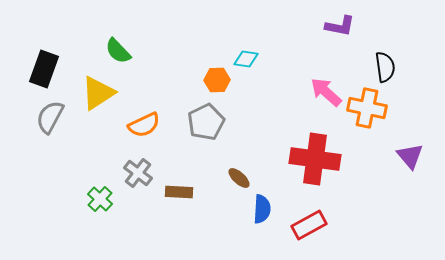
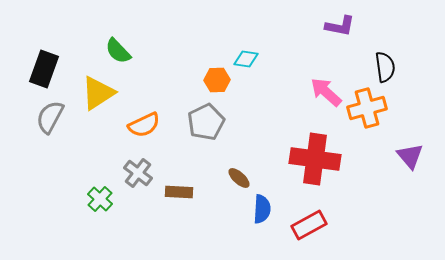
orange cross: rotated 27 degrees counterclockwise
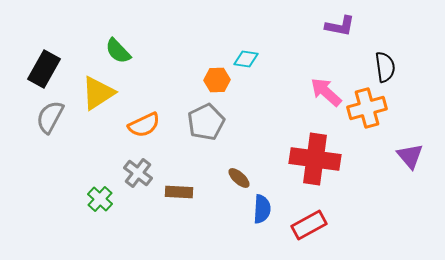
black rectangle: rotated 9 degrees clockwise
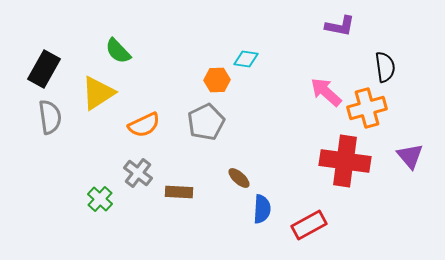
gray semicircle: rotated 144 degrees clockwise
red cross: moved 30 px right, 2 px down
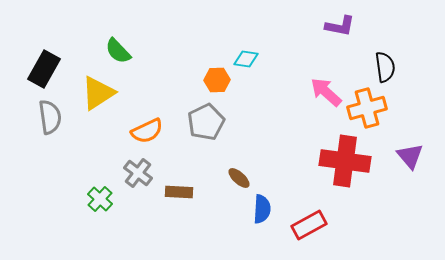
orange semicircle: moved 3 px right, 6 px down
